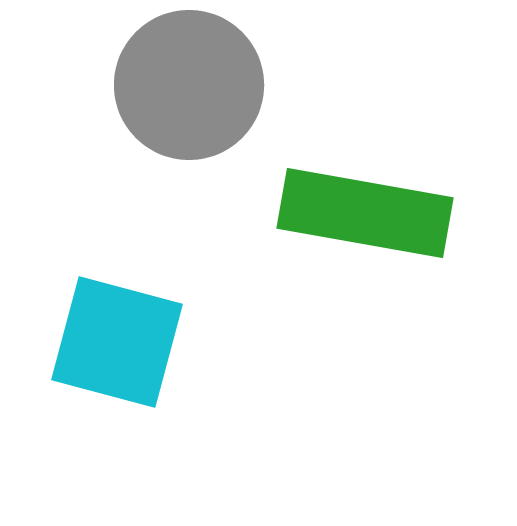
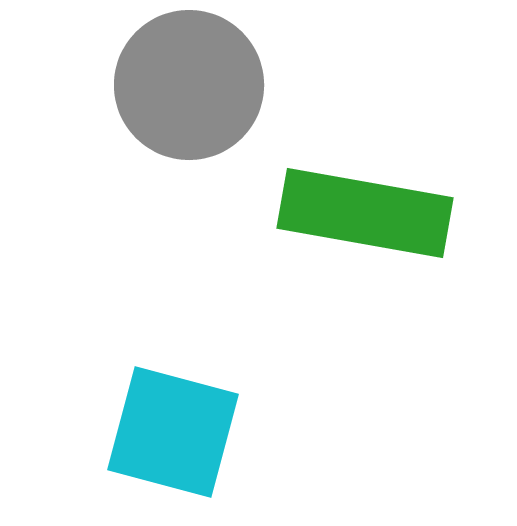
cyan square: moved 56 px right, 90 px down
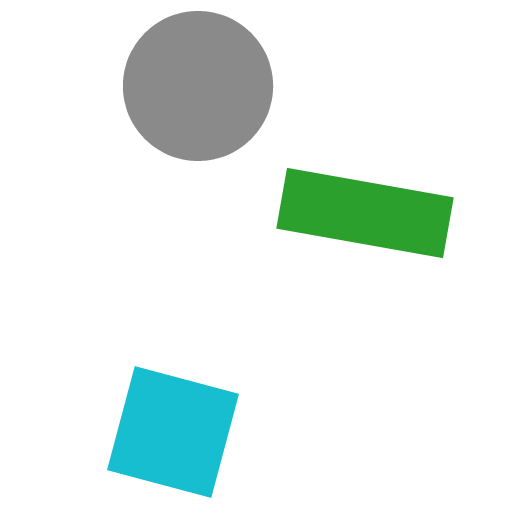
gray circle: moved 9 px right, 1 px down
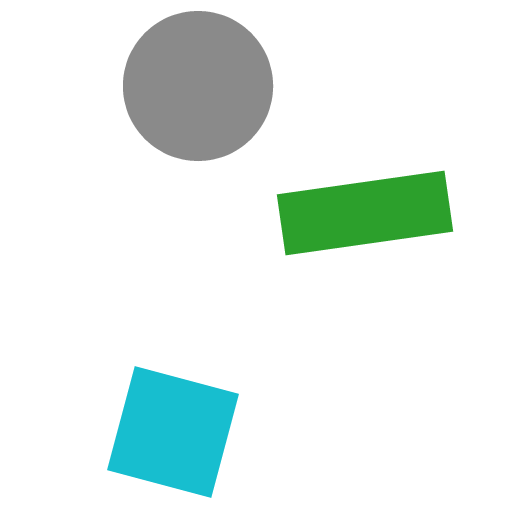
green rectangle: rotated 18 degrees counterclockwise
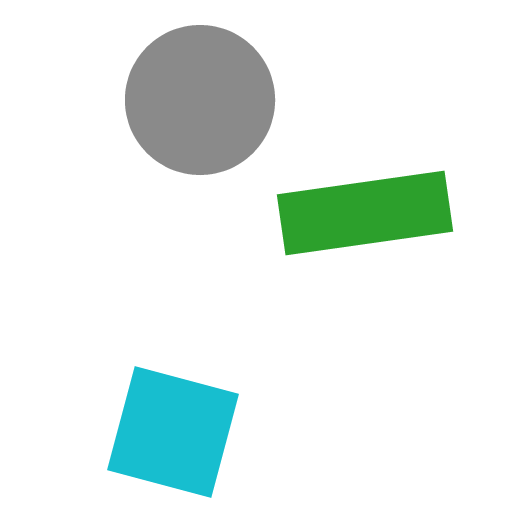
gray circle: moved 2 px right, 14 px down
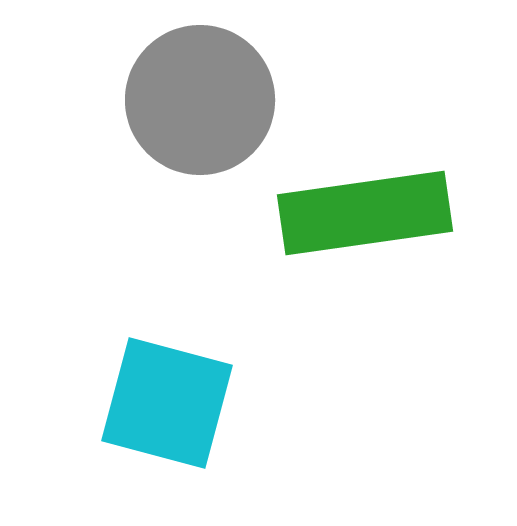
cyan square: moved 6 px left, 29 px up
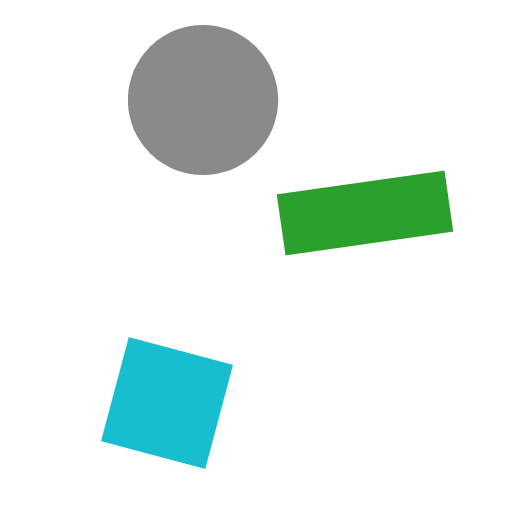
gray circle: moved 3 px right
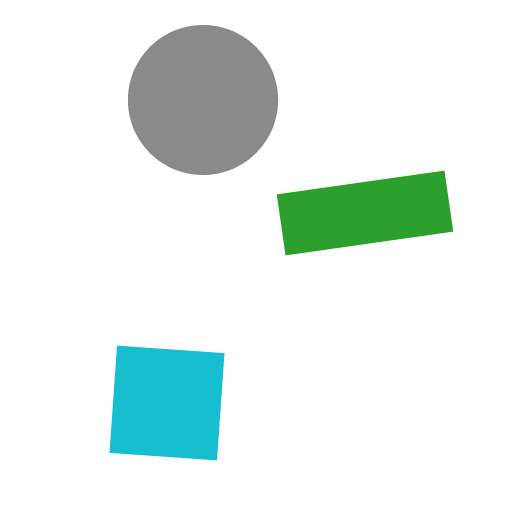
cyan square: rotated 11 degrees counterclockwise
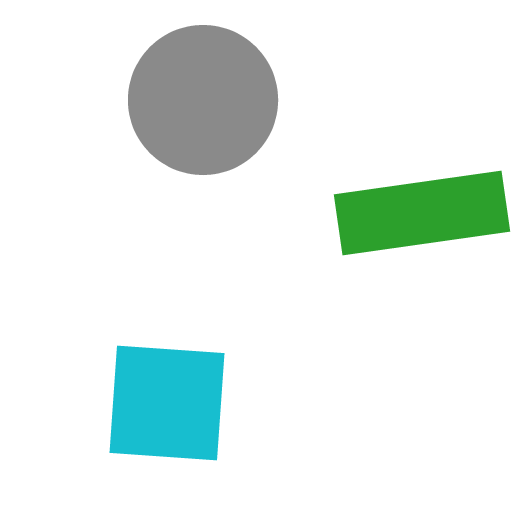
green rectangle: moved 57 px right
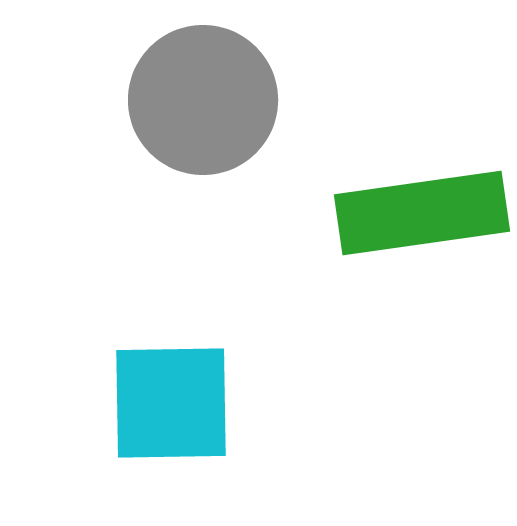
cyan square: moved 4 px right; rotated 5 degrees counterclockwise
